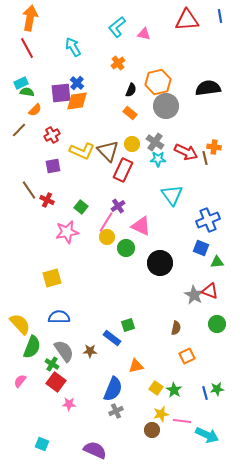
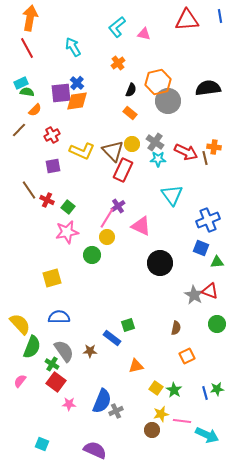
gray circle at (166, 106): moved 2 px right, 5 px up
brown triangle at (108, 151): moved 5 px right
green square at (81, 207): moved 13 px left
pink line at (106, 222): moved 1 px right, 4 px up
green circle at (126, 248): moved 34 px left, 7 px down
blue semicircle at (113, 389): moved 11 px left, 12 px down
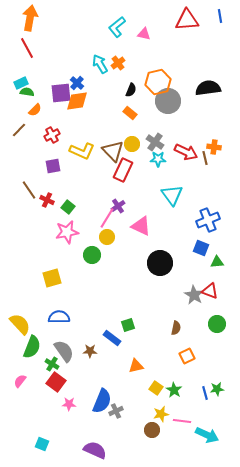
cyan arrow at (73, 47): moved 27 px right, 17 px down
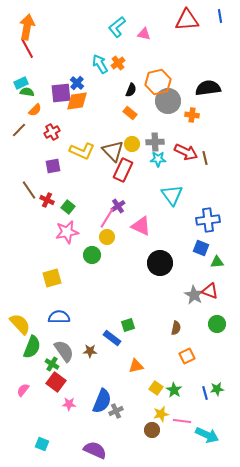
orange arrow at (30, 18): moved 3 px left, 9 px down
red cross at (52, 135): moved 3 px up
gray cross at (155, 142): rotated 36 degrees counterclockwise
orange cross at (214, 147): moved 22 px left, 32 px up
blue cross at (208, 220): rotated 15 degrees clockwise
pink semicircle at (20, 381): moved 3 px right, 9 px down
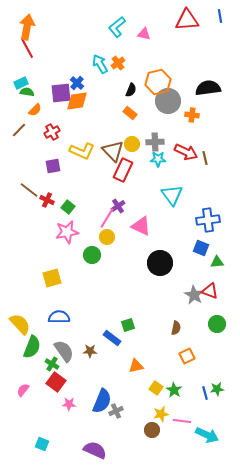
brown line at (29, 190): rotated 18 degrees counterclockwise
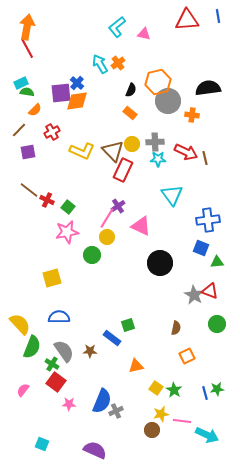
blue line at (220, 16): moved 2 px left
purple square at (53, 166): moved 25 px left, 14 px up
